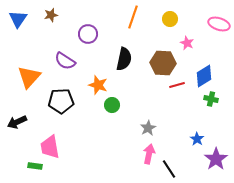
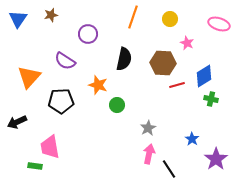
green circle: moved 5 px right
blue star: moved 5 px left
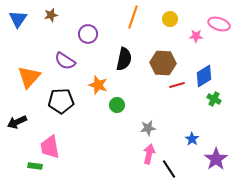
pink star: moved 9 px right, 7 px up; rotated 24 degrees counterclockwise
green cross: moved 3 px right; rotated 16 degrees clockwise
gray star: rotated 21 degrees clockwise
